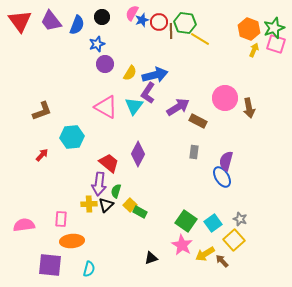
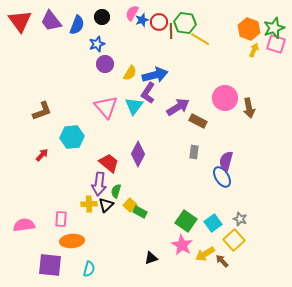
pink triangle at (106, 107): rotated 20 degrees clockwise
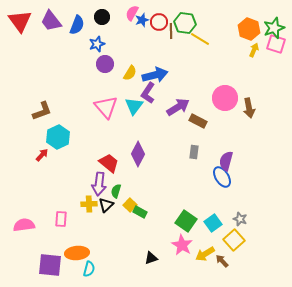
cyan hexagon at (72, 137): moved 14 px left; rotated 20 degrees counterclockwise
orange ellipse at (72, 241): moved 5 px right, 12 px down
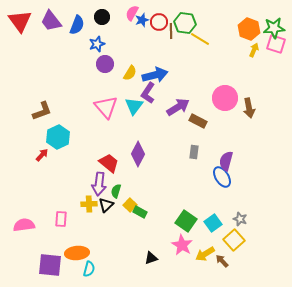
green star at (274, 28): rotated 15 degrees clockwise
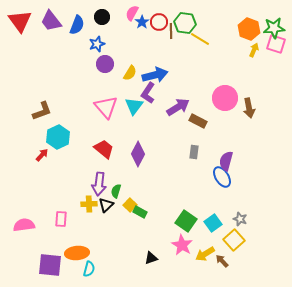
blue star at (142, 20): moved 2 px down; rotated 16 degrees counterclockwise
red trapezoid at (109, 163): moved 5 px left, 14 px up
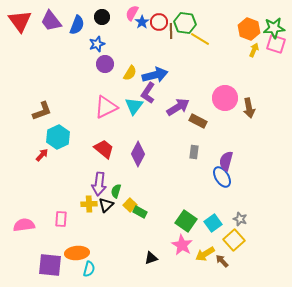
pink triangle at (106, 107): rotated 45 degrees clockwise
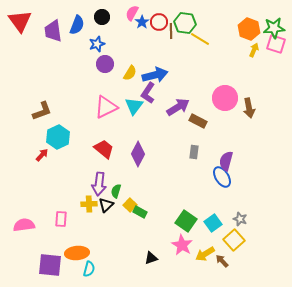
purple trapezoid at (51, 21): moved 2 px right, 10 px down; rotated 30 degrees clockwise
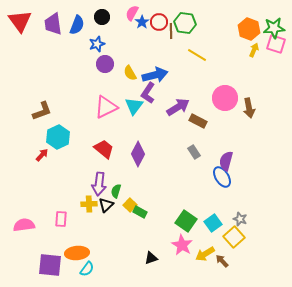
purple trapezoid at (53, 31): moved 7 px up
yellow line at (200, 39): moved 3 px left, 16 px down
yellow semicircle at (130, 73): rotated 119 degrees clockwise
gray rectangle at (194, 152): rotated 40 degrees counterclockwise
yellow square at (234, 240): moved 3 px up
cyan semicircle at (89, 269): moved 2 px left; rotated 21 degrees clockwise
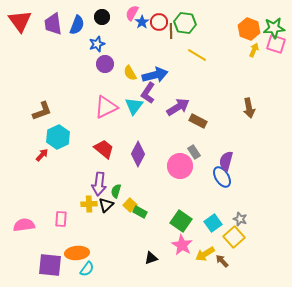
pink circle at (225, 98): moved 45 px left, 68 px down
green square at (186, 221): moved 5 px left
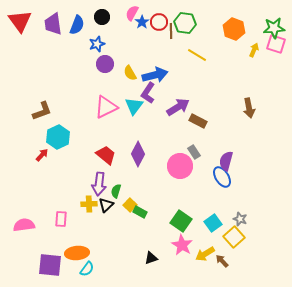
orange hexagon at (249, 29): moved 15 px left
red trapezoid at (104, 149): moved 2 px right, 6 px down
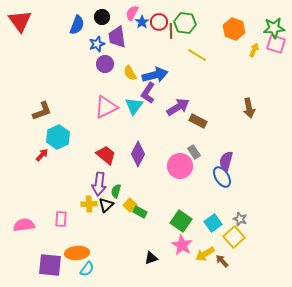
purple trapezoid at (53, 24): moved 64 px right, 13 px down
